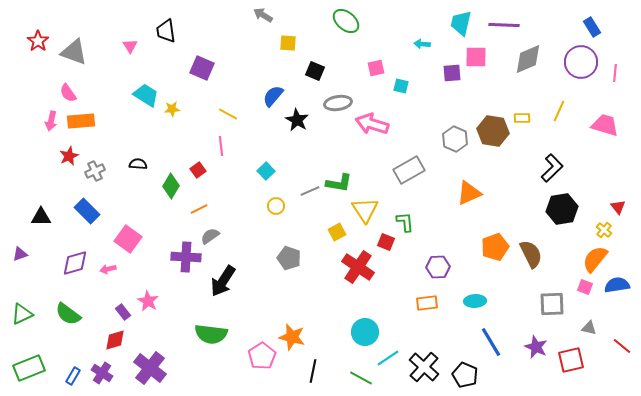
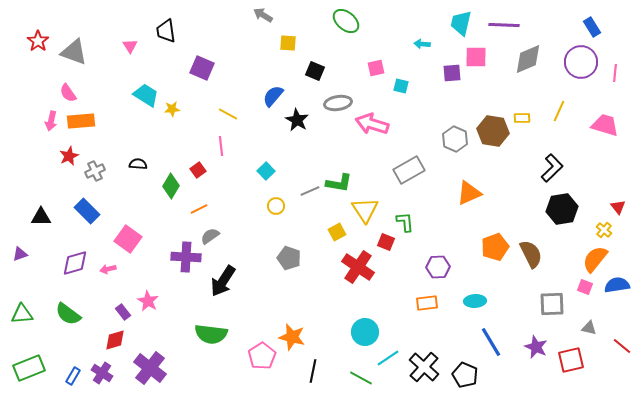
green triangle at (22, 314): rotated 20 degrees clockwise
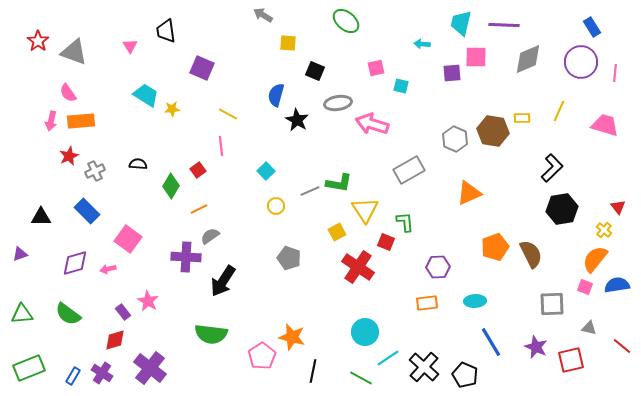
blue semicircle at (273, 96): moved 3 px right, 1 px up; rotated 25 degrees counterclockwise
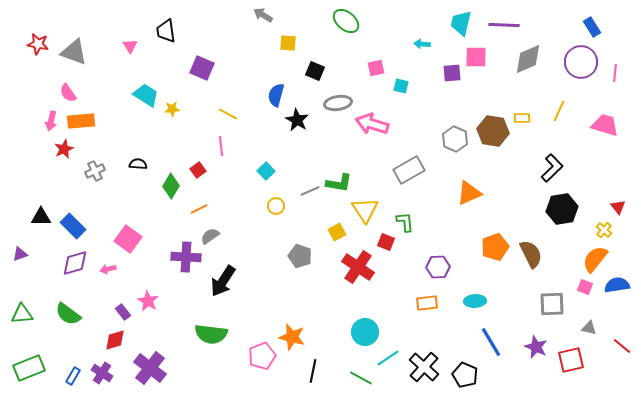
red star at (38, 41): moved 3 px down; rotated 25 degrees counterclockwise
red star at (69, 156): moved 5 px left, 7 px up
blue rectangle at (87, 211): moved 14 px left, 15 px down
gray pentagon at (289, 258): moved 11 px right, 2 px up
pink pentagon at (262, 356): rotated 12 degrees clockwise
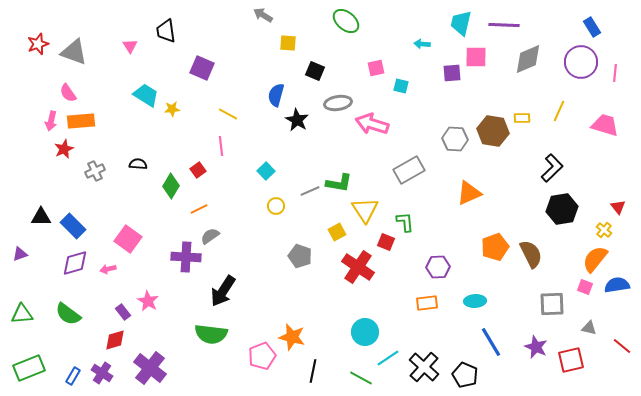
red star at (38, 44): rotated 30 degrees counterclockwise
gray hexagon at (455, 139): rotated 20 degrees counterclockwise
black arrow at (223, 281): moved 10 px down
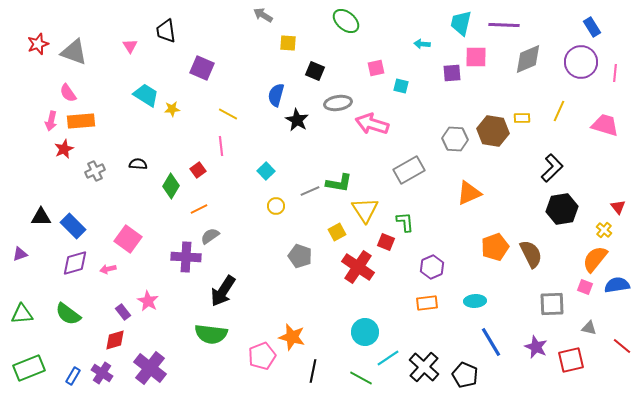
purple hexagon at (438, 267): moved 6 px left; rotated 20 degrees counterclockwise
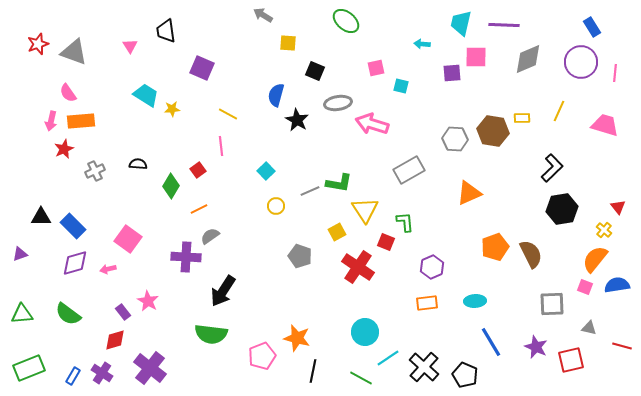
orange star at (292, 337): moved 5 px right, 1 px down
red line at (622, 346): rotated 24 degrees counterclockwise
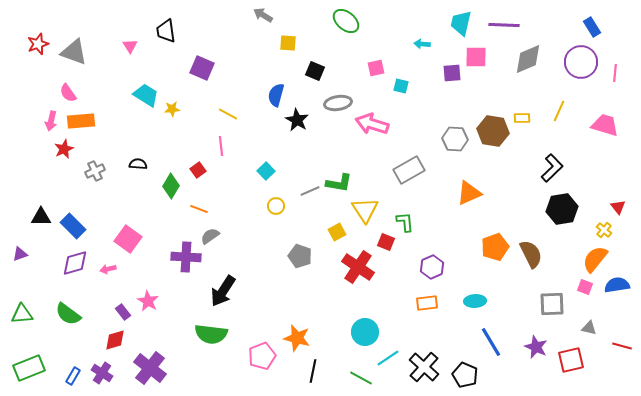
orange line at (199, 209): rotated 48 degrees clockwise
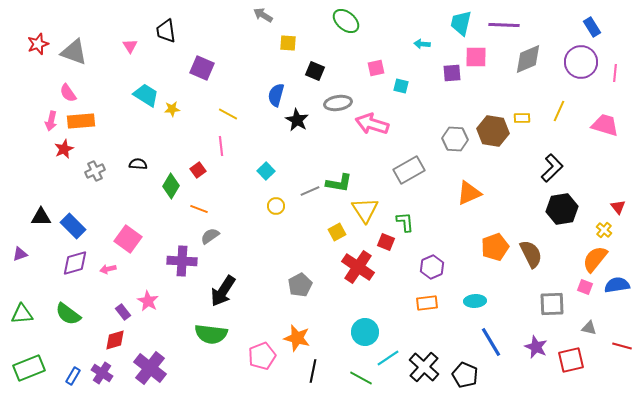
gray pentagon at (300, 256): moved 29 px down; rotated 25 degrees clockwise
purple cross at (186, 257): moved 4 px left, 4 px down
